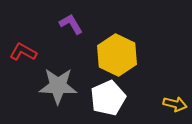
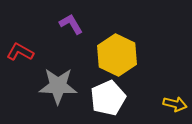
red L-shape: moved 3 px left
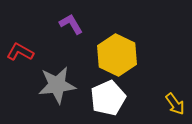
gray star: moved 1 px left, 1 px up; rotated 9 degrees counterclockwise
yellow arrow: rotated 40 degrees clockwise
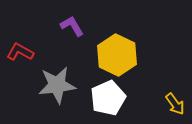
purple L-shape: moved 1 px right, 2 px down
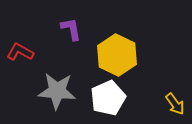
purple L-shape: moved 1 px left, 3 px down; rotated 20 degrees clockwise
gray star: moved 6 px down; rotated 12 degrees clockwise
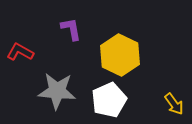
yellow hexagon: moved 3 px right
white pentagon: moved 1 px right, 2 px down
yellow arrow: moved 1 px left
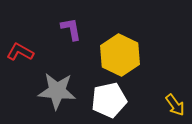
white pentagon: rotated 12 degrees clockwise
yellow arrow: moved 1 px right, 1 px down
